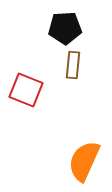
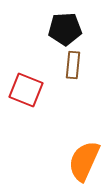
black pentagon: moved 1 px down
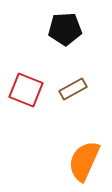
brown rectangle: moved 24 px down; rotated 56 degrees clockwise
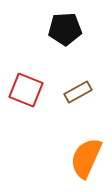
brown rectangle: moved 5 px right, 3 px down
orange semicircle: moved 2 px right, 3 px up
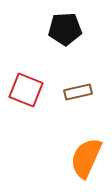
brown rectangle: rotated 16 degrees clockwise
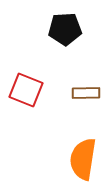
brown rectangle: moved 8 px right, 1 px down; rotated 12 degrees clockwise
orange semicircle: moved 3 px left, 1 px down; rotated 15 degrees counterclockwise
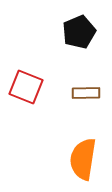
black pentagon: moved 14 px right, 3 px down; rotated 20 degrees counterclockwise
red square: moved 3 px up
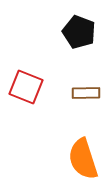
black pentagon: rotated 28 degrees counterclockwise
orange semicircle: rotated 27 degrees counterclockwise
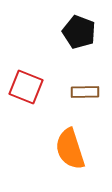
brown rectangle: moved 1 px left, 1 px up
orange semicircle: moved 13 px left, 10 px up
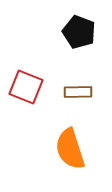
brown rectangle: moved 7 px left
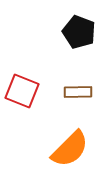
red square: moved 4 px left, 4 px down
orange semicircle: rotated 117 degrees counterclockwise
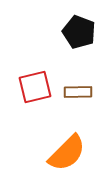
red square: moved 13 px right, 4 px up; rotated 36 degrees counterclockwise
orange semicircle: moved 3 px left, 4 px down
